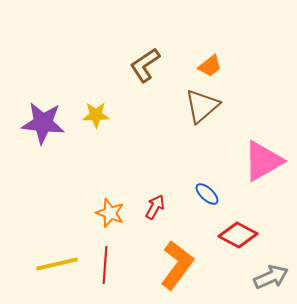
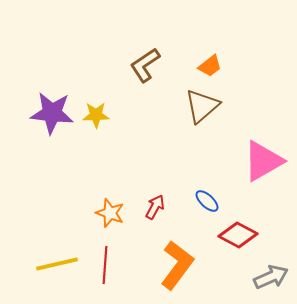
purple star: moved 9 px right, 10 px up
blue ellipse: moved 7 px down
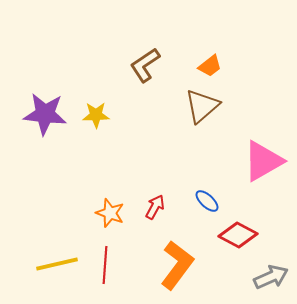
purple star: moved 7 px left, 1 px down
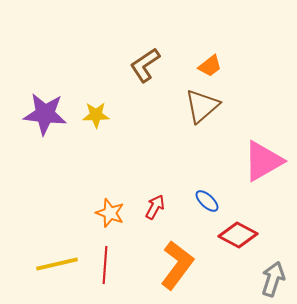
gray arrow: moved 2 px right, 2 px down; rotated 48 degrees counterclockwise
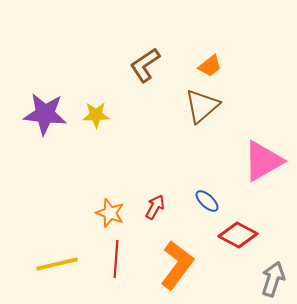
red line: moved 11 px right, 6 px up
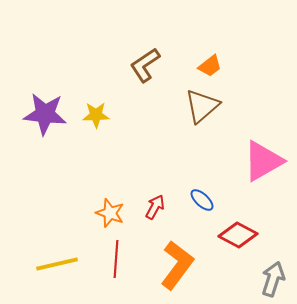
blue ellipse: moved 5 px left, 1 px up
